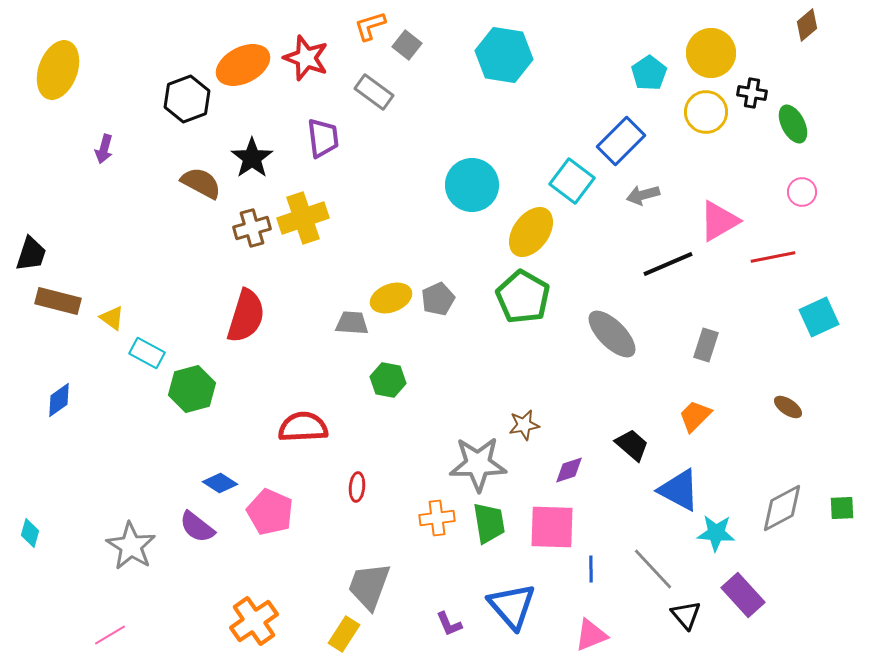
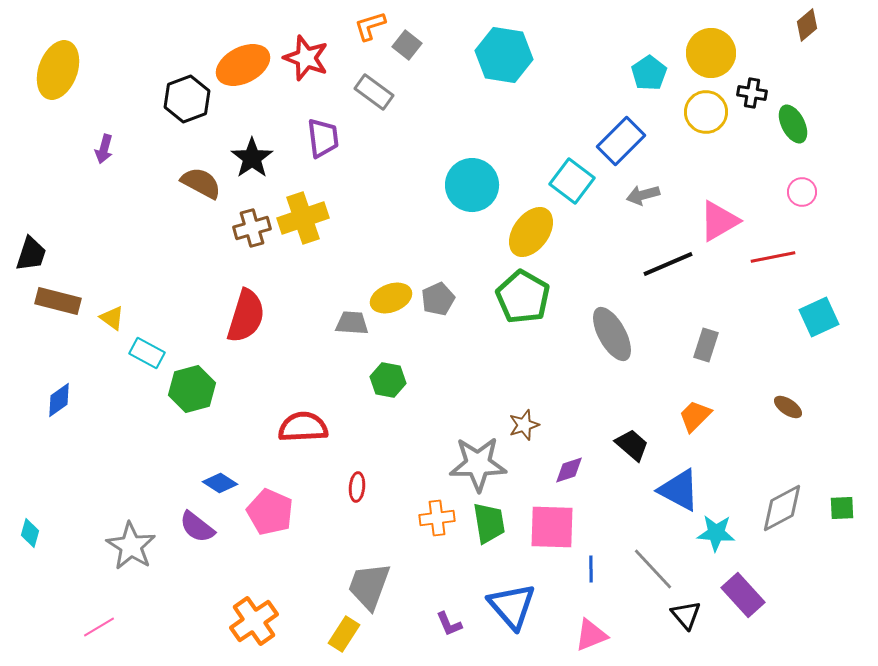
gray ellipse at (612, 334): rotated 16 degrees clockwise
brown star at (524, 425): rotated 8 degrees counterclockwise
pink line at (110, 635): moved 11 px left, 8 px up
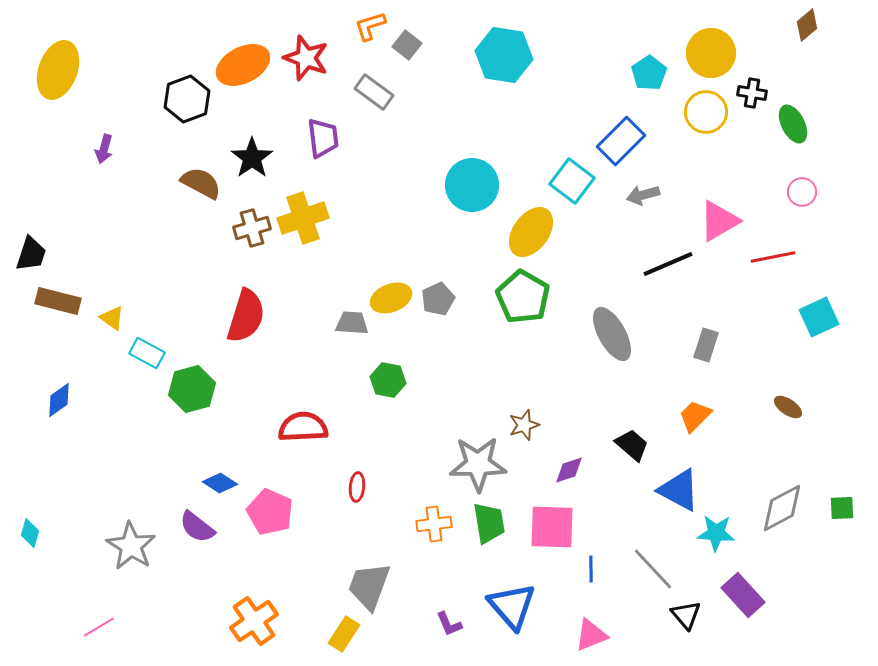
orange cross at (437, 518): moved 3 px left, 6 px down
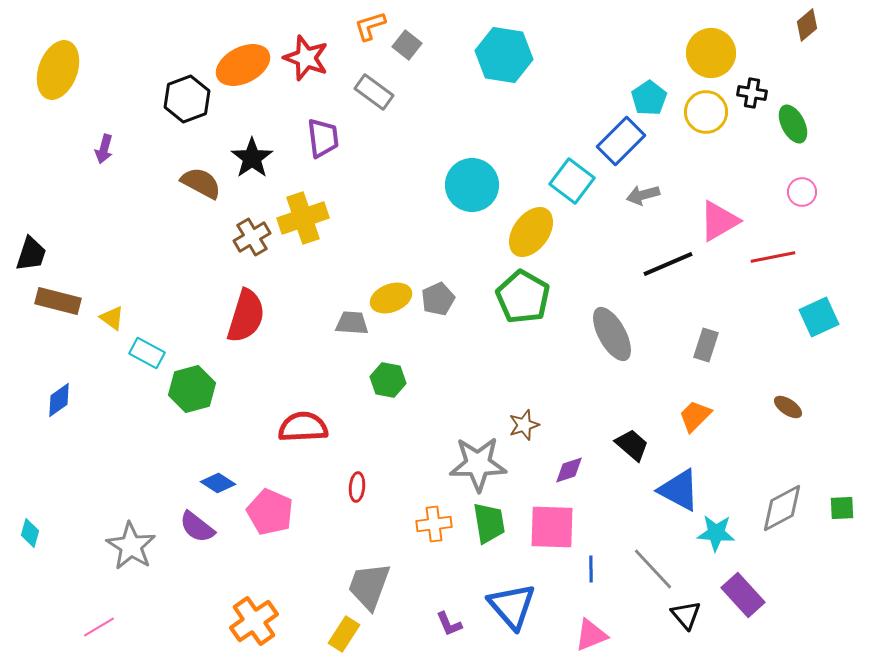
cyan pentagon at (649, 73): moved 25 px down
brown cross at (252, 228): moved 9 px down; rotated 15 degrees counterclockwise
blue diamond at (220, 483): moved 2 px left
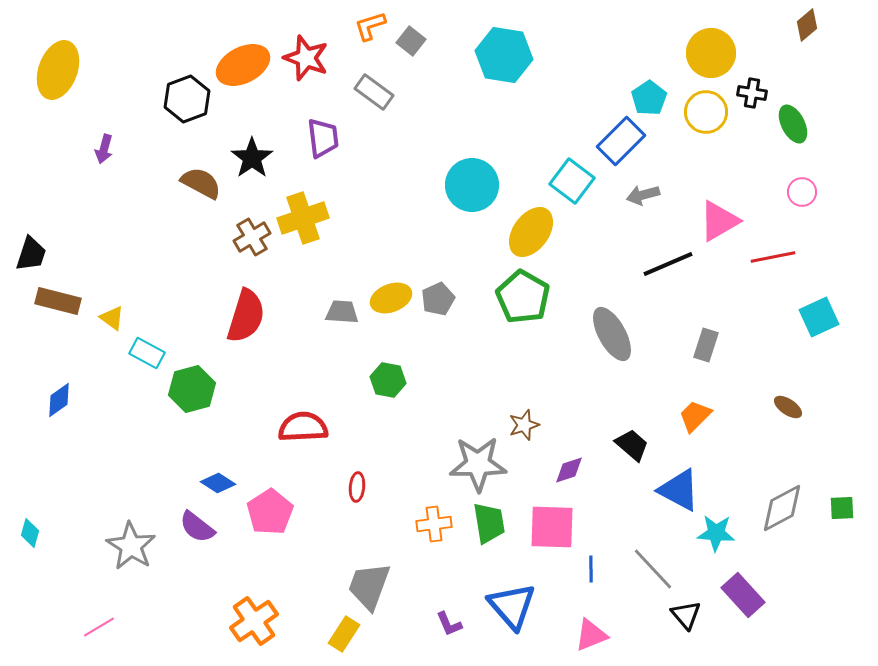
gray square at (407, 45): moved 4 px right, 4 px up
gray trapezoid at (352, 323): moved 10 px left, 11 px up
pink pentagon at (270, 512): rotated 15 degrees clockwise
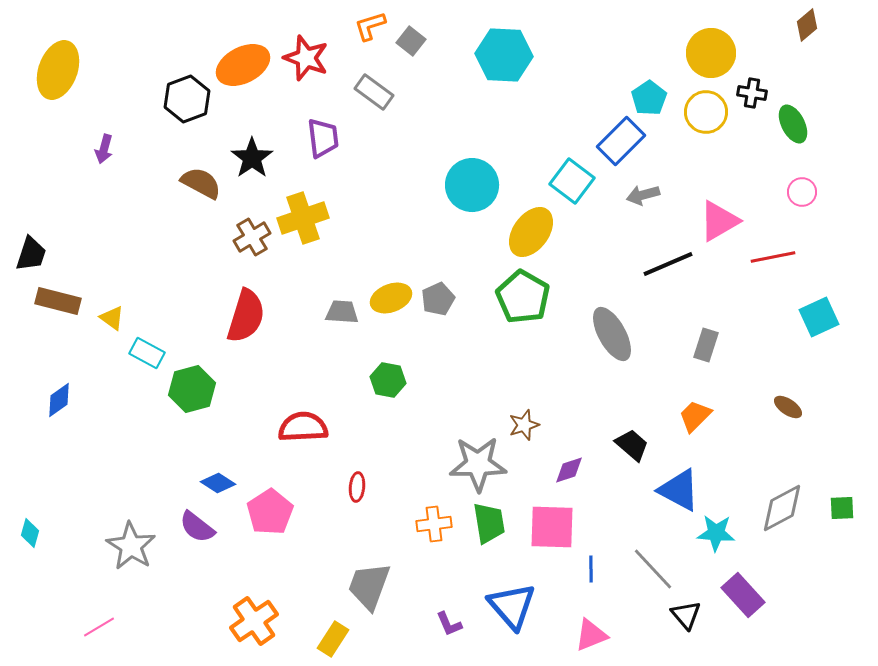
cyan hexagon at (504, 55): rotated 6 degrees counterclockwise
yellow rectangle at (344, 634): moved 11 px left, 5 px down
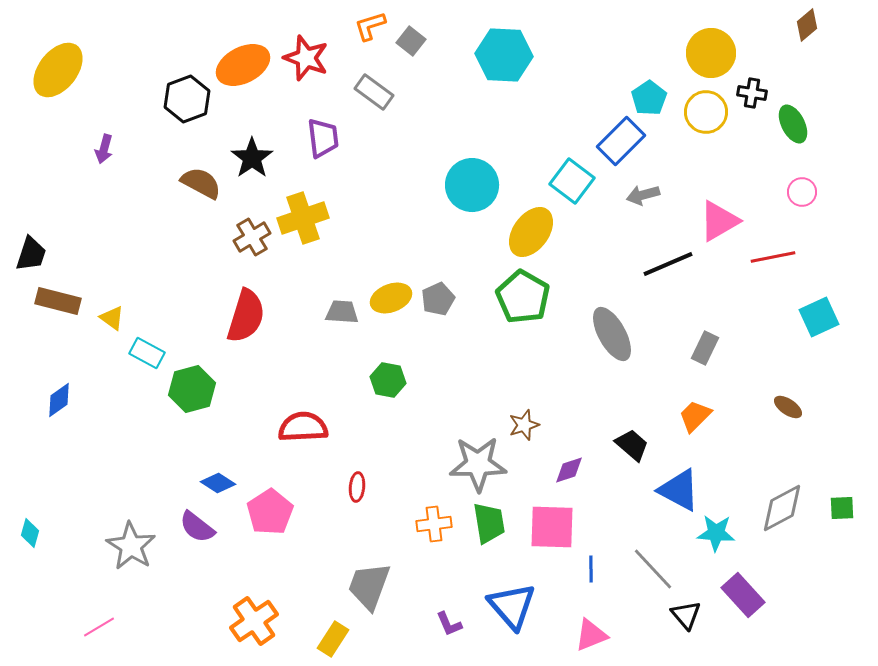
yellow ellipse at (58, 70): rotated 18 degrees clockwise
gray rectangle at (706, 345): moved 1 px left, 3 px down; rotated 8 degrees clockwise
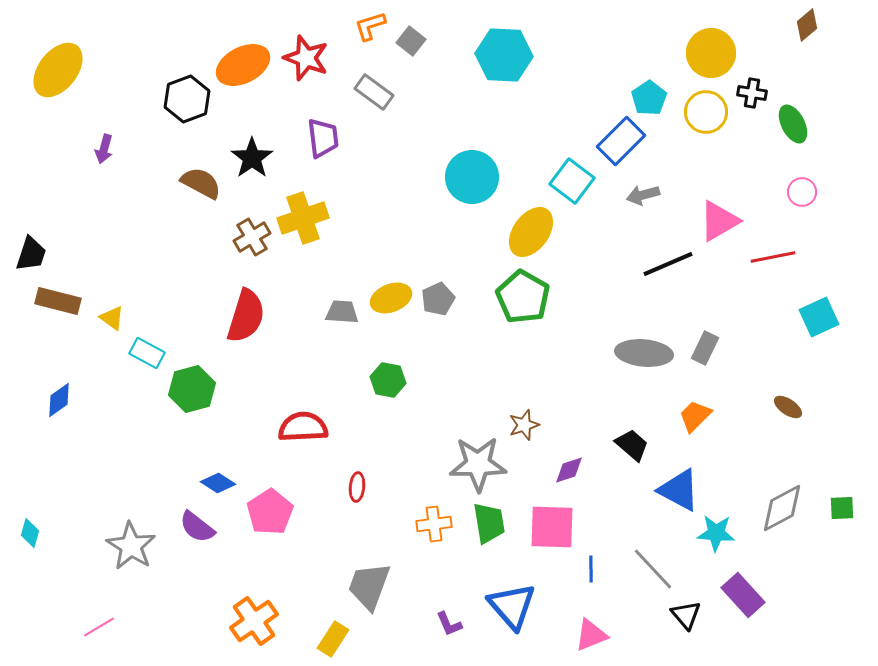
cyan circle at (472, 185): moved 8 px up
gray ellipse at (612, 334): moved 32 px right, 19 px down; rotated 56 degrees counterclockwise
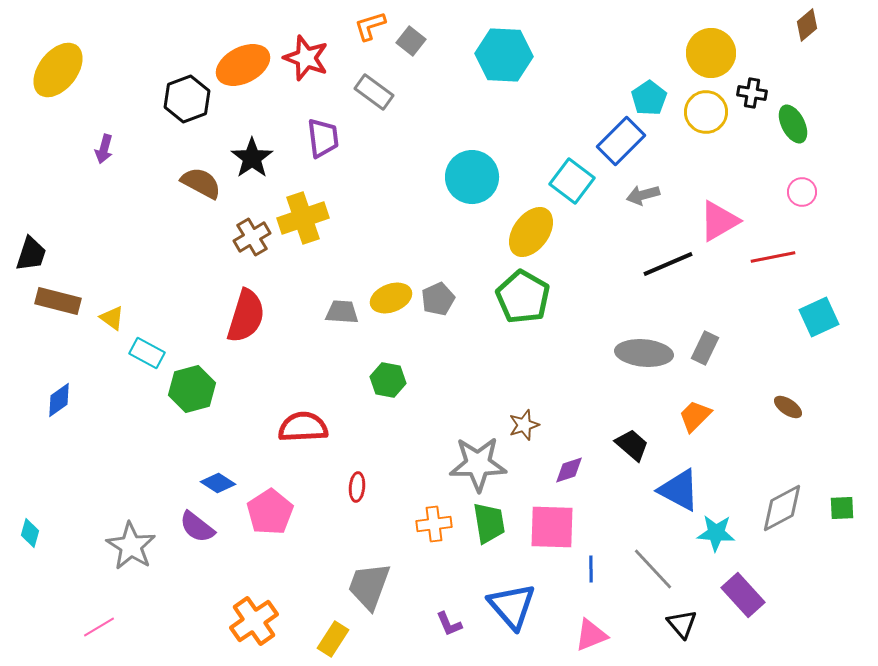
black triangle at (686, 615): moved 4 px left, 9 px down
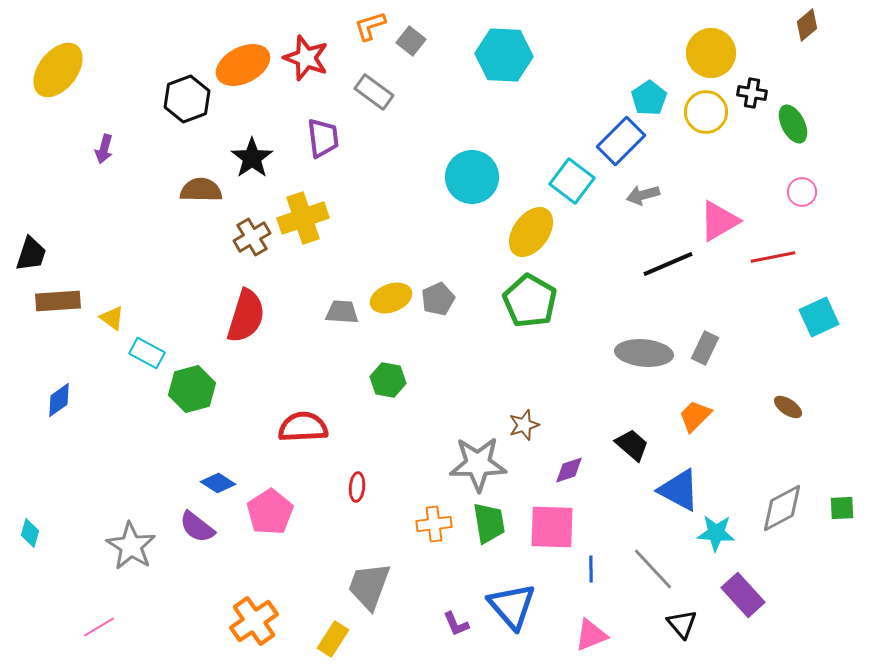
brown semicircle at (201, 183): moved 7 px down; rotated 27 degrees counterclockwise
green pentagon at (523, 297): moved 7 px right, 4 px down
brown rectangle at (58, 301): rotated 18 degrees counterclockwise
purple L-shape at (449, 624): moved 7 px right
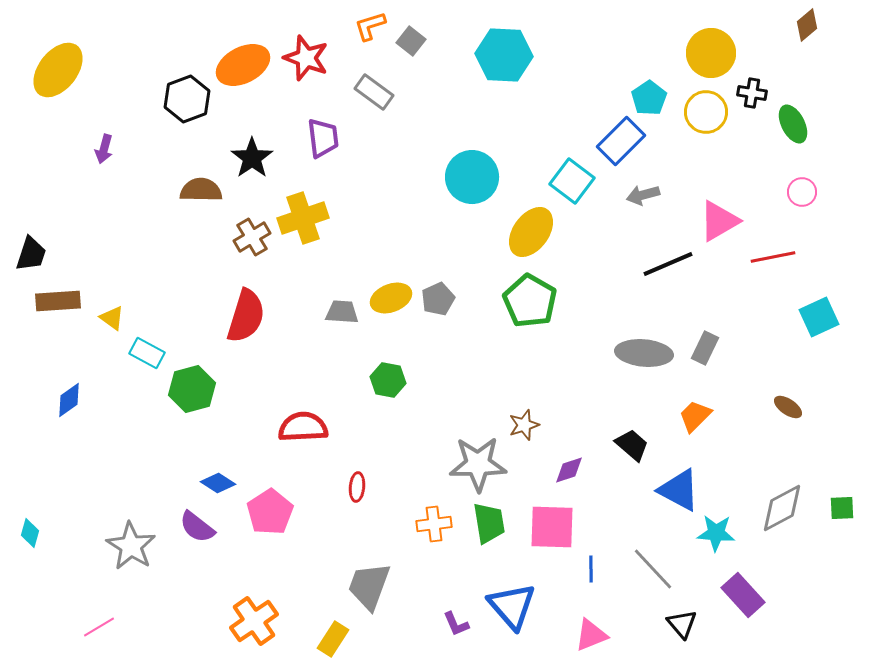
blue diamond at (59, 400): moved 10 px right
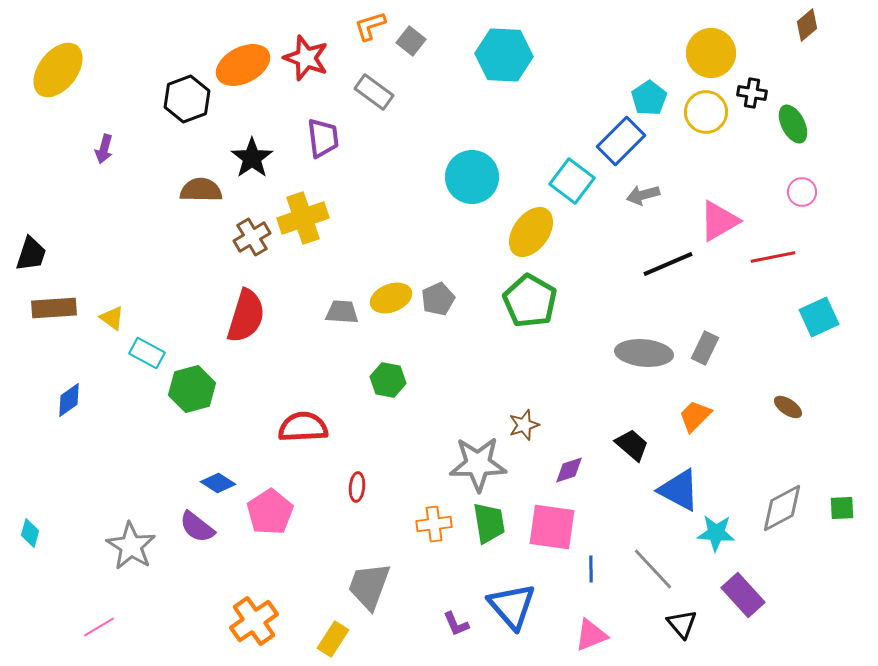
brown rectangle at (58, 301): moved 4 px left, 7 px down
pink square at (552, 527): rotated 6 degrees clockwise
